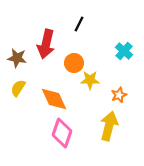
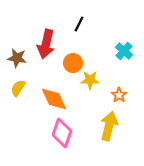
orange circle: moved 1 px left
orange star: rotated 14 degrees counterclockwise
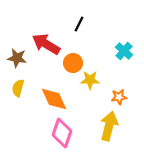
red arrow: rotated 108 degrees clockwise
yellow semicircle: rotated 18 degrees counterclockwise
orange star: moved 2 px down; rotated 28 degrees clockwise
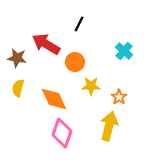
orange circle: moved 2 px right, 1 px up
yellow star: moved 1 px right, 6 px down
orange star: rotated 28 degrees counterclockwise
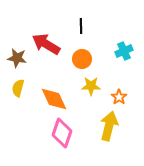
black line: moved 2 px right, 2 px down; rotated 28 degrees counterclockwise
cyan cross: rotated 24 degrees clockwise
orange circle: moved 7 px right, 3 px up
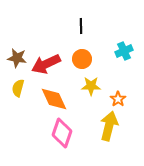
red arrow: moved 20 px down; rotated 56 degrees counterclockwise
orange star: moved 1 px left, 2 px down
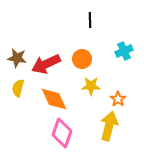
black line: moved 9 px right, 6 px up
